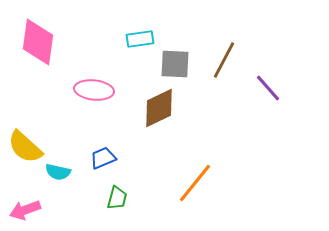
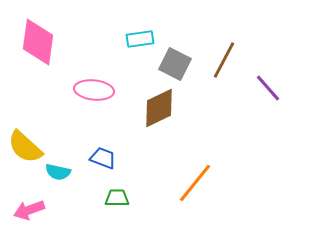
gray square: rotated 24 degrees clockwise
blue trapezoid: rotated 44 degrees clockwise
green trapezoid: rotated 105 degrees counterclockwise
pink arrow: moved 4 px right
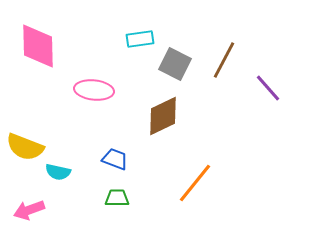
pink diamond: moved 4 px down; rotated 9 degrees counterclockwise
brown diamond: moved 4 px right, 8 px down
yellow semicircle: rotated 21 degrees counterclockwise
blue trapezoid: moved 12 px right, 1 px down
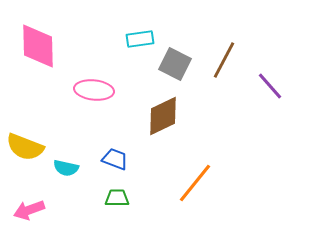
purple line: moved 2 px right, 2 px up
cyan semicircle: moved 8 px right, 4 px up
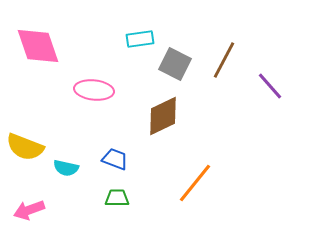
pink diamond: rotated 18 degrees counterclockwise
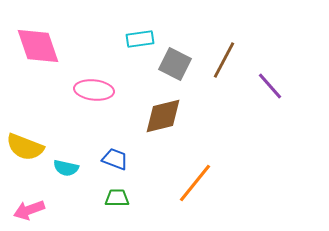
brown diamond: rotated 12 degrees clockwise
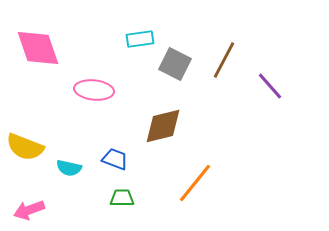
pink diamond: moved 2 px down
brown diamond: moved 10 px down
cyan semicircle: moved 3 px right
green trapezoid: moved 5 px right
